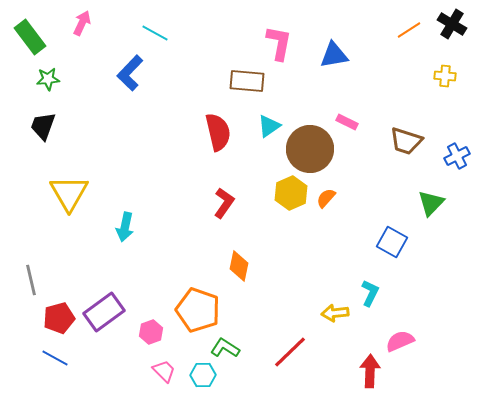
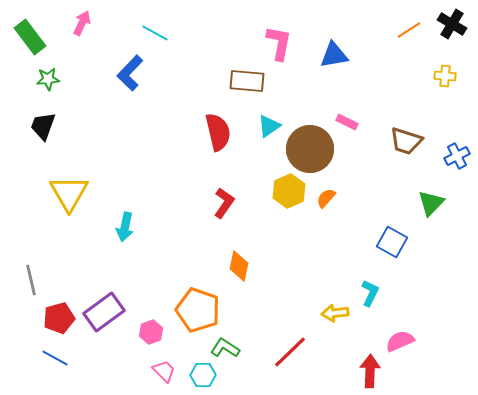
yellow hexagon: moved 2 px left, 2 px up
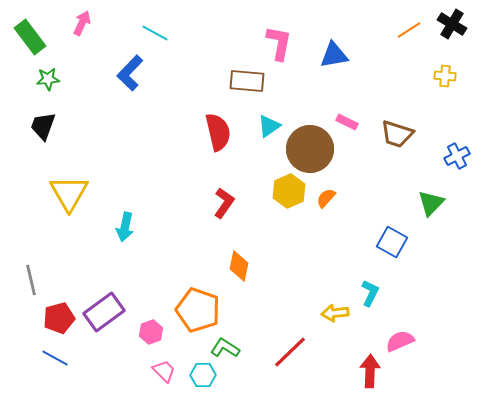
brown trapezoid: moved 9 px left, 7 px up
